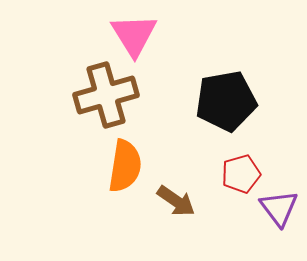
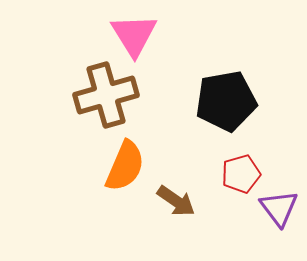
orange semicircle: rotated 14 degrees clockwise
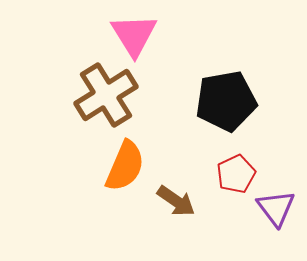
brown cross: rotated 16 degrees counterclockwise
red pentagon: moved 5 px left; rotated 9 degrees counterclockwise
purple triangle: moved 3 px left
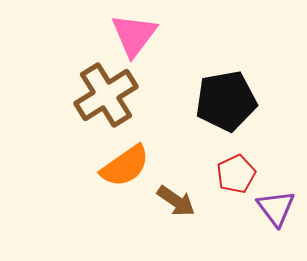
pink triangle: rotated 9 degrees clockwise
orange semicircle: rotated 32 degrees clockwise
